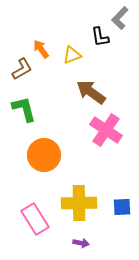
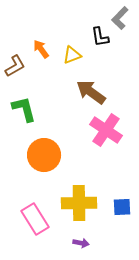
brown L-shape: moved 7 px left, 3 px up
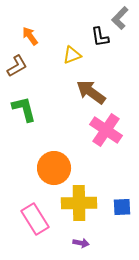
orange arrow: moved 11 px left, 13 px up
brown L-shape: moved 2 px right
orange circle: moved 10 px right, 13 px down
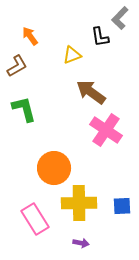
blue square: moved 1 px up
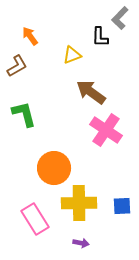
black L-shape: rotated 10 degrees clockwise
green L-shape: moved 5 px down
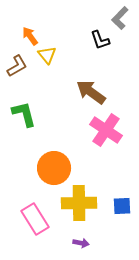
black L-shape: moved 3 px down; rotated 20 degrees counterclockwise
yellow triangle: moved 25 px left; rotated 48 degrees counterclockwise
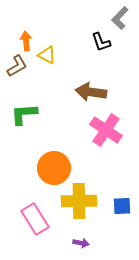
orange arrow: moved 4 px left, 5 px down; rotated 30 degrees clockwise
black L-shape: moved 1 px right, 2 px down
yellow triangle: rotated 24 degrees counterclockwise
brown arrow: rotated 28 degrees counterclockwise
green L-shape: rotated 80 degrees counterclockwise
yellow cross: moved 2 px up
